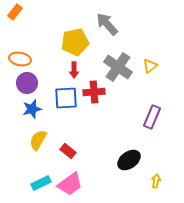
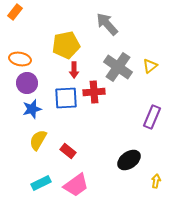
yellow pentagon: moved 9 px left, 3 px down
pink trapezoid: moved 6 px right, 1 px down
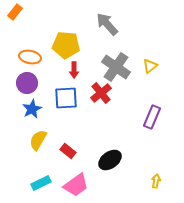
yellow pentagon: rotated 16 degrees clockwise
orange ellipse: moved 10 px right, 2 px up
gray cross: moved 2 px left
red cross: moved 7 px right, 1 px down; rotated 35 degrees counterclockwise
blue star: rotated 12 degrees counterclockwise
black ellipse: moved 19 px left
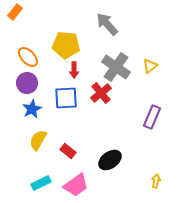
orange ellipse: moved 2 px left; rotated 35 degrees clockwise
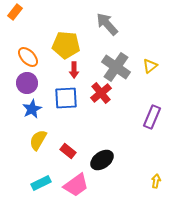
black ellipse: moved 8 px left
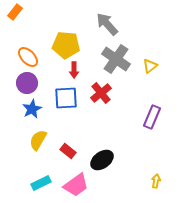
gray cross: moved 8 px up
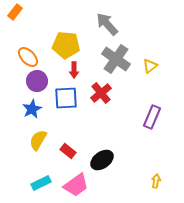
purple circle: moved 10 px right, 2 px up
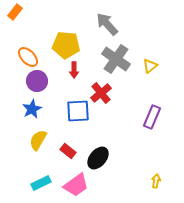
blue square: moved 12 px right, 13 px down
black ellipse: moved 4 px left, 2 px up; rotated 15 degrees counterclockwise
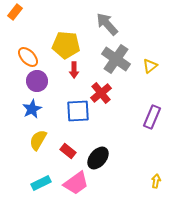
pink trapezoid: moved 2 px up
